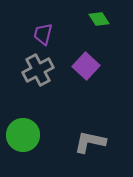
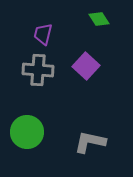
gray cross: rotated 32 degrees clockwise
green circle: moved 4 px right, 3 px up
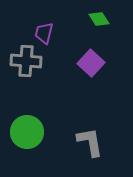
purple trapezoid: moved 1 px right, 1 px up
purple square: moved 5 px right, 3 px up
gray cross: moved 12 px left, 9 px up
gray L-shape: rotated 68 degrees clockwise
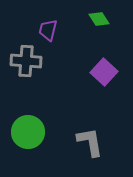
purple trapezoid: moved 4 px right, 3 px up
purple square: moved 13 px right, 9 px down
green circle: moved 1 px right
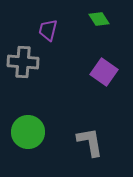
gray cross: moved 3 px left, 1 px down
purple square: rotated 8 degrees counterclockwise
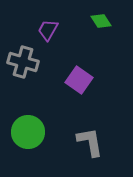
green diamond: moved 2 px right, 2 px down
purple trapezoid: rotated 15 degrees clockwise
gray cross: rotated 12 degrees clockwise
purple square: moved 25 px left, 8 px down
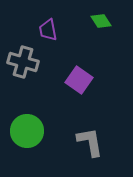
purple trapezoid: rotated 40 degrees counterclockwise
green circle: moved 1 px left, 1 px up
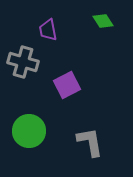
green diamond: moved 2 px right
purple square: moved 12 px left, 5 px down; rotated 28 degrees clockwise
green circle: moved 2 px right
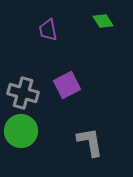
gray cross: moved 31 px down
green circle: moved 8 px left
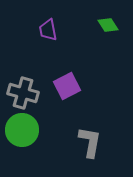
green diamond: moved 5 px right, 4 px down
purple square: moved 1 px down
green circle: moved 1 px right, 1 px up
gray L-shape: rotated 20 degrees clockwise
